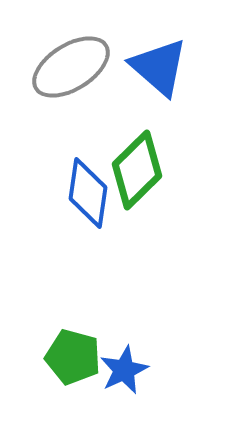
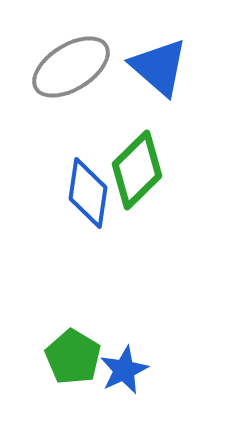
green pentagon: rotated 16 degrees clockwise
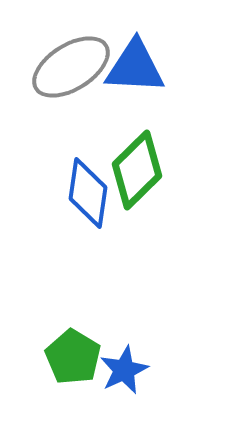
blue triangle: moved 24 px left; rotated 38 degrees counterclockwise
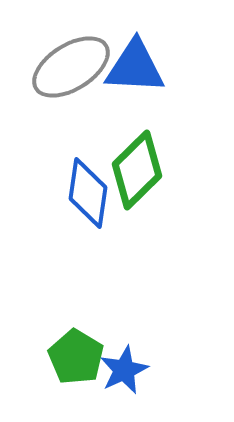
green pentagon: moved 3 px right
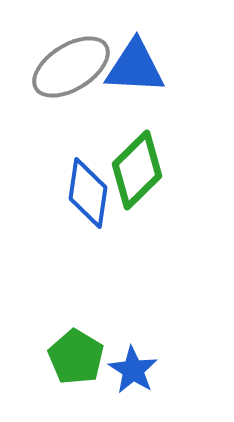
blue star: moved 9 px right; rotated 15 degrees counterclockwise
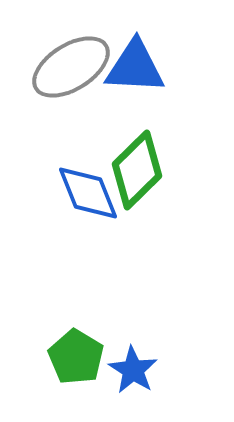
blue diamond: rotated 30 degrees counterclockwise
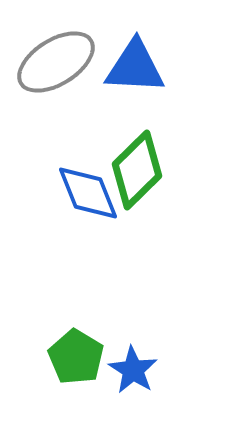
gray ellipse: moved 15 px left, 5 px up
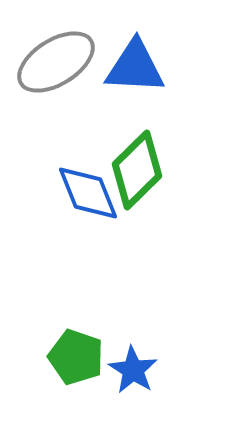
green pentagon: rotated 12 degrees counterclockwise
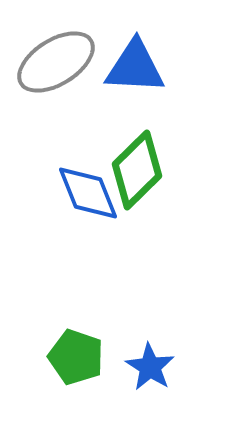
blue star: moved 17 px right, 3 px up
